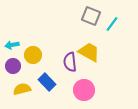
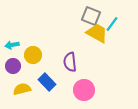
yellow trapezoid: moved 8 px right, 19 px up
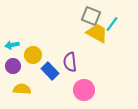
blue rectangle: moved 3 px right, 11 px up
yellow semicircle: rotated 18 degrees clockwise
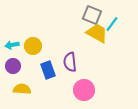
gray square: moved 1 px right, 1 px up
yellow circle: moved 9 px up
blue rectangle: moved 2 px left, 1 px up; rotated 24 degrees clockwise
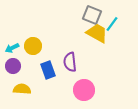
cyan arrow: moved 3 px down; rotated 16 degrees counterclockwise
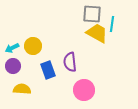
gray square: moved 1 px up; rotated 18 degrees counterclockwise
cyan line: rotated 28 degrees counterclockwise
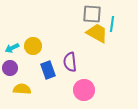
purple circle: moved 3 px left, 2 px down
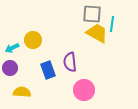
yellow circle: moved 6 px up
yellow semicircle: moved 3 px down
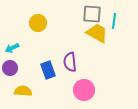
cyan line: moved 2 px right, 3 px up
yellow circle: moved 5 px right, 17 px up
yellow semicircle: moved 1 px right, 1 px up
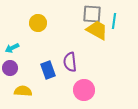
yellow trapezoid: moved 3 px up
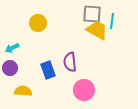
cyan line: moved 2 px left
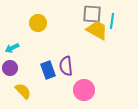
purple semicircle: moved 4 px left, 4 px down
yellow semicircle: rotated 42 degrees clockwise
